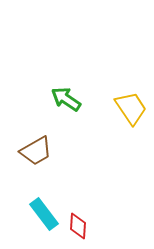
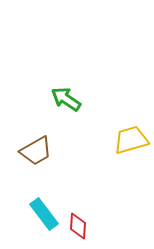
yellow trapezoid: moved 32 px down; rotated 72 degrees counterclockwise
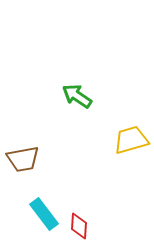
green arrow: moved 11 px right, 3 px up
brown trapezoid: moved 13 px left, 8 px down; rotated 20 degrees clockwise
red diamond: moved 1 px right
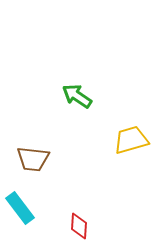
brown trapezoid: moved 10 px right; rotated 16 degrees clockwise
cyan rectangle: moved 24 px left, 6 px up
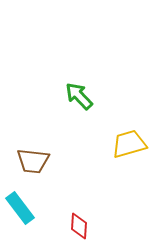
green arrow: moved 2 px right; rotated 12 degrees clockwise
yellow trapezoid: moved 2 px left, 4 px down
brown trapezoid: moved 2 px down
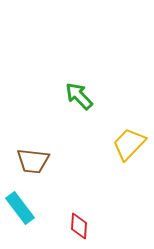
yellow trapezoid: rotated 30 degrees counterclockwise
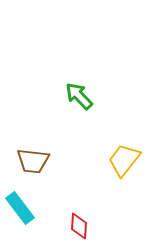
yellow trapezoid: moved 5 px left, 16 px down; rotated 6 degrees counterclockwise
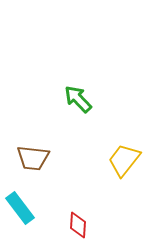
green arrow: moved 1 px left, 3 px down
brown trapezoid: moved 3 px up
red diamond: moved 1 px left, 1 px up
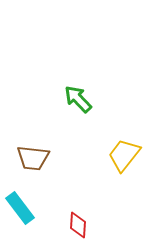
yellow trapezoid: moved 5 px up
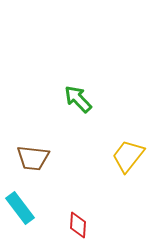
yellow trapezoid: moved 4 px right, 1 px down
